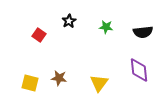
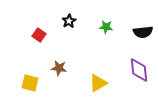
brown star: moved 10 px up
yellow triangle: moved 1 px left; rotated 24 degrees clockwise
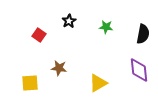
black semicircle: moved 2 px down; rotated 72 degrees counterclockwise
yellow square: rotated 18 degrees counterclockwise
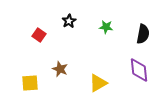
brown star: moved 1 px right, 1 px down; rotated 14 degrees clockwise
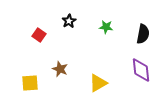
purple diamond: moved 2 px right
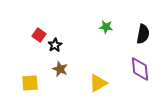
black star: moved 14 px left, 24 px down
purple diamond: moved 1 px left, 1 px up
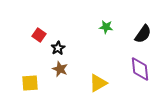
black semicircle: rotated 24 degrees clockwise
black star: moved 3 px right, 3 px down
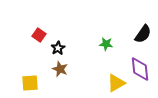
green star: moved 17 px down
yellow triangle: moved 18 px right
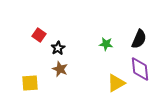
black semicircle: moved 4 px left, 5 px down; rotated 12 degrees counterclockwise
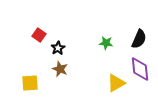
green star: moved 1 px up
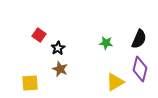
purple diamond: rotated 20 degrees clockwise
yellow triangle: moved 1 px left, 1 px up
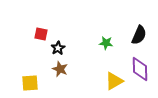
red square: moved 2 px right, 1 px up; rotated 24 degrees counterclockwise
black semicircle: moved 4 px up
purple diamond: rotated 15 degrees counterclockwise
yellow triangle: moved 1 px left, 1 px up
